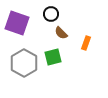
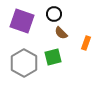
black circle: moved 3 px right
purple square: moved 5 px right, 2 px up
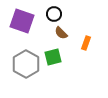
gray hexagon: moved 2 px right, 1 px down
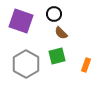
purple square: moved 1 px left
orange rectangle: moved 22 px down
green square: moved 4 px right, 1 px up
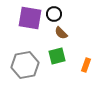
purple square: moved 9 px right, 3 px up; rotated 10 degrees counterclockwise
gray hexagon: moved 1 px left, 1 px down; rotated 20 degrees clockwise
